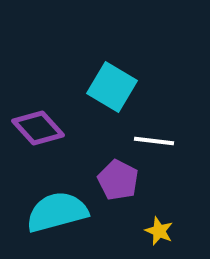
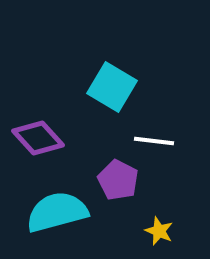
purple diamond: moved 10 px down
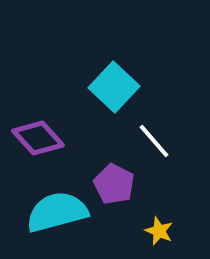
cyan square: moved 2 px right; rotated 12 degrees clockwise
white line: rotated 42 degrees clockwise
purple pentagon: moved 4 px left, 4 px down
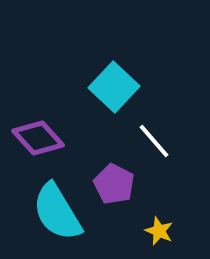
cyan semicircle: rotated 106 degrees counterclockwise
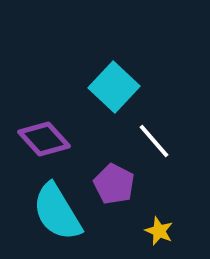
purple diamond: moved 6 px right, 1 px down
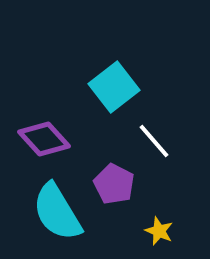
cyan square: rotated 9 degrees clockwise
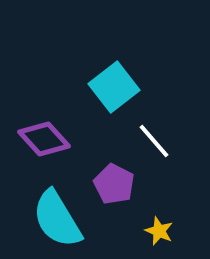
cyan semicircle: moved 7 px down
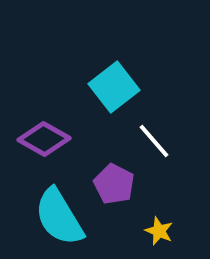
purple diamond: rotated 18 degrees counterclockwise
cyan semicircle: moved 2 px right, 2 px up
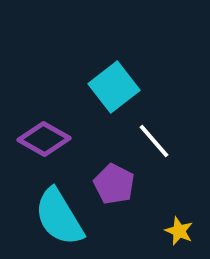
yellow star: moved 20 px right
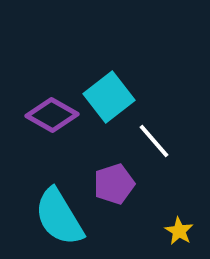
cyan square: moved 5 px left, 10 px down
purple diamond: moved 8 px right, 24 px up
purple pentagon: rotated 27 degrees clockwise
yellow star: rotated 8 degrees clockwise
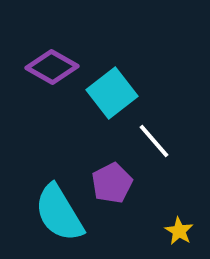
cyan square: moved 3 px right, 4 px up
purple diamond: moved 48 px up
purple pentagon: moved 2 px left, 1 px up; rotated 9 degrees counterclockwise
cyan semicircle: moved 4 px up
